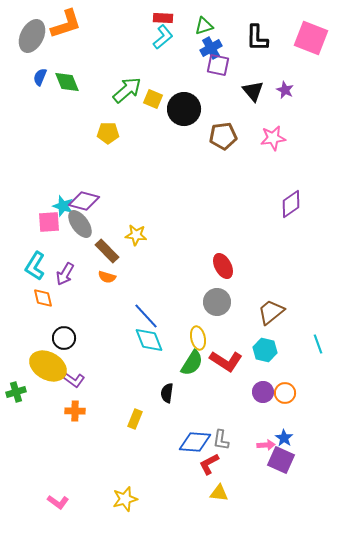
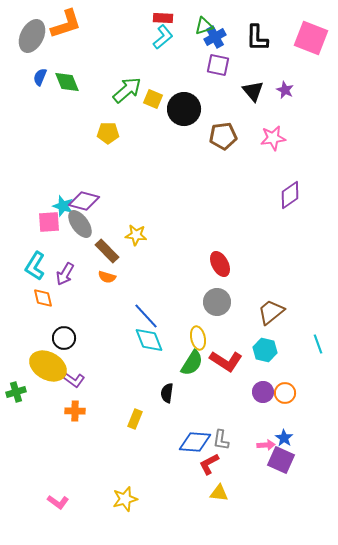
blue cross at (211, 48): moved 4 px right, 11 px up
purple diamond at (291, 204): moved 1 px left, 9 px up
red ellipse at (223, 266): moved 3 px left, 2 px up
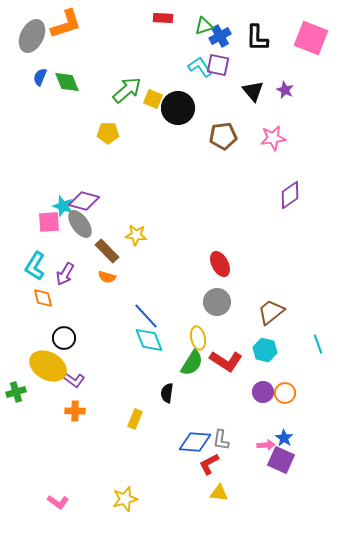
cyan L-shape at (163, 37): moved 37 px right, 30 px down; rotated 85 degrees counterclockwise
blue cross at (215, 37): moved 5 px right, 1 px up
black circle at (184, 109): moved 6 px left, 1 px up
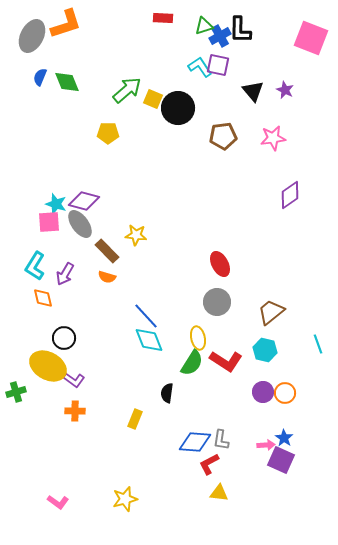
black L-shape at (257, 38): moved 17 px left, 8 px up
cyan star at (63, 206): moved 7 px left, 2 px up
